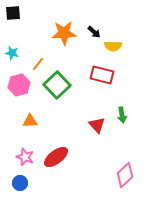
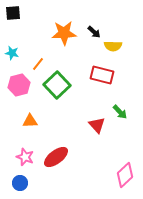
green arrow: moved 2 px left, 3 px up; rotated 35 degrees counterclockwise
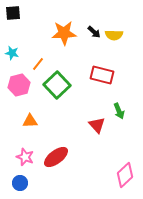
yellow semicircle: moved 1 px right, 11 px up
green arrow: moved 1 px left, 1 px up; rotated 21 degrees clockwise
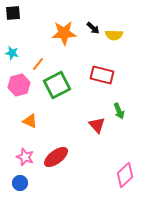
black arrow: moved 1 px left, 4 px up
green square: rotated 16 degrees clockwise
orange triangle: rotated 28 degrees clockwise
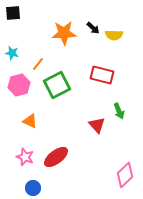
blue circle: moved 13 px right, 5 px down
